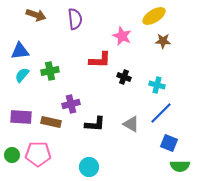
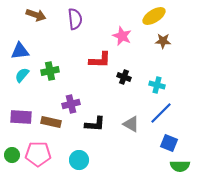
cyan circle: moved 10 px left, 7 px up
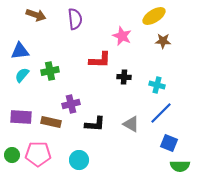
black cross: rotated 16 degrees counterclockwise
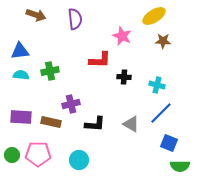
cyan semicircle: moved 1 px left; rotated 56 degrees clockwise
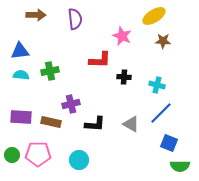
brown arrow: rotated 18 degrees counterclockwise
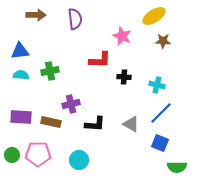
blue square: moved 9 px left
green semicircle: moved 3 px left, 1 px down
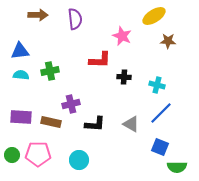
brown arrow: moved 2 px right
brown star: moved 5 px right
blue square: moved 4 px down
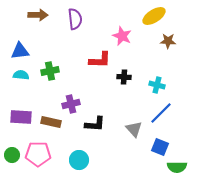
gray triangle: moved 3 px right, 5 px down; rotated 18 degrees clockwise
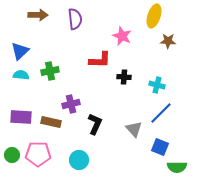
yellow ellipse: rotated 40 degrees counterclockwise
blue triangle: rotated 36 degrees counterclockwise
black L-shape: rotated 70 degrees counterclockwise
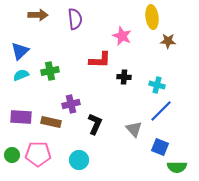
yellow ellipse: moved 2 px left, 1 px down; rotated 25 degrees counterclockwise
cyan semicircle: rotated 28 degrees counterclockwise
blue line: moved 2 px up
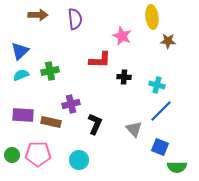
purple rectangle: moved 2 px right, 2 px up
